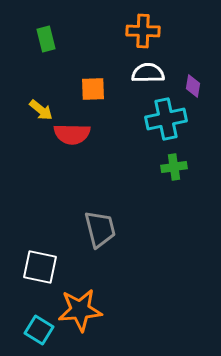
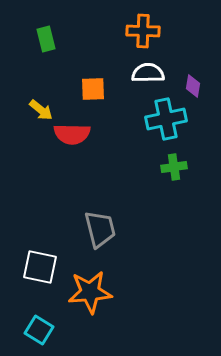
orange star: moved 10 px right, 18 px up
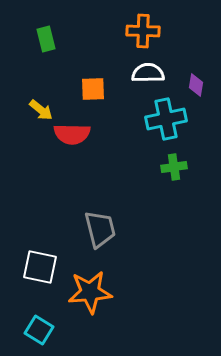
purple diamond: moved 3 px right, 1 px up
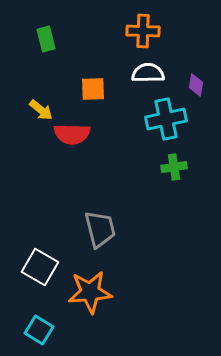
white square: rotated 18 degrees clockwise
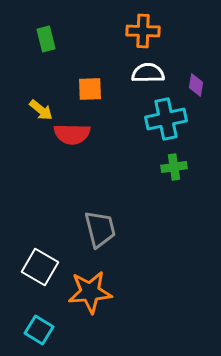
orange square: moved 3 px left
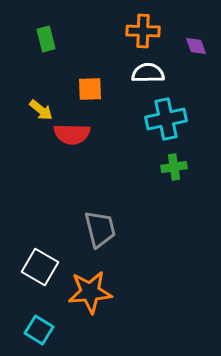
purple diamond: moved 39 px up; rotated 30 degrees counterclockwise
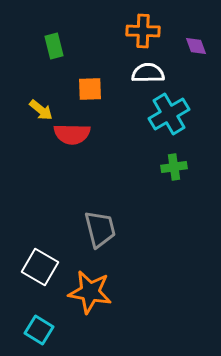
green rectangle: moved 8 px right, 7 px down
cyan cross: moved 3 px right, 5 px up; rotated 18 degrees counterclockwise
orange star: rotated 15 degrees clockwise
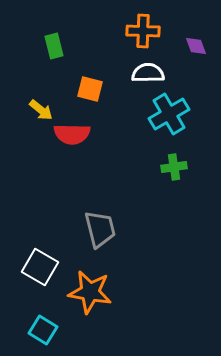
orange square: rotated 16 degrees clockwise
cyan square: moved 4 px right
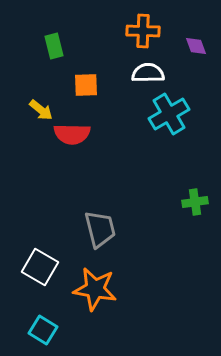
orange square: moved 4 px left, 4 px up; rotated 16 degrees counterclockwise
green cross: moved 21 px right, 35 px down
orange star: moved 5 px right, 3 px up
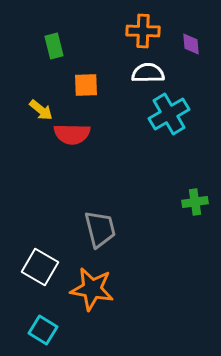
purple diamond: moved 5 px left, 2 px up; rotated 15 degrees clockwise
orange star: moved 3 px left
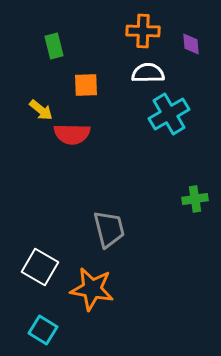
green cross: moved 3 px up
gray trapezoid: moved 9 px right
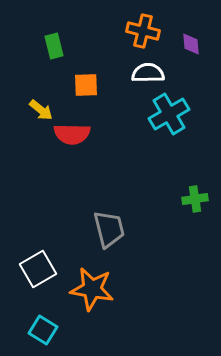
orange cross: rotated 12 degrees clockwise
white square: moved 2 px left, 2 px down; rotated 30 degrees clockwise
